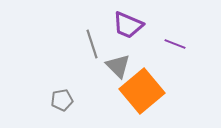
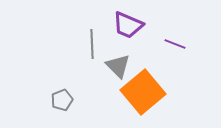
gray line: rotated 16 degrees clockwise
orange square: moved 1 px right, 1 px down
gray pentagon: rotated 10 degrees counterclockwise
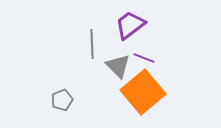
purple trapezoid: moved 2 px right; rotated 120 degrees clockwise
purple line: moved 31 px left, 14 px down
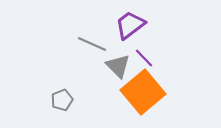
gray line: rotated 64 degrees counterclockwise
purple line: rotated 25 degrees clockwise
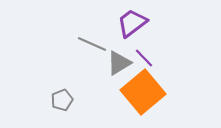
purple trapezoid: moved 2 px right, 2 px up
gray triangle: moved 1 px right, 3 px up; rotated 44 degrees clockwise
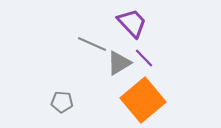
purple trapezoid: rotated 84 degrees clockwise
orange square: moved 8 px down
gray pentagon: moved 2 px down; rotated 25 degrees clockwise
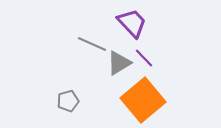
gray pentagon: moved 6 px right, 1 px up; rotated 20 degrees counterclockwise
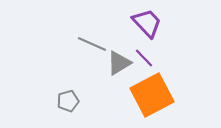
purple trapezoid: moved 15 px right
orange square: moved 9 px right, 5 px up; rotated 12 degrees clockwise
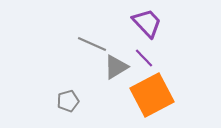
gray triangle: moved 3 px left, 4 px down
